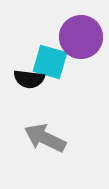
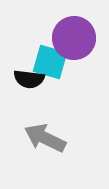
purple circle: moved 7 px left, 1 px down
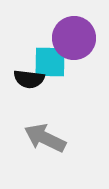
cyan square: rotated 15 degrees counterclockwise
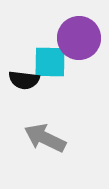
purple circle: moved 5 px right
black semicircle: moved 5 px left, 1 px down
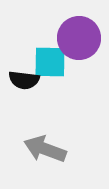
gray arrow: moved 11 px down; rotated 6 degrees counterclockwise
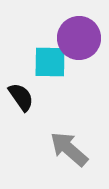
black semicircle: moved 3 px left, 17 px down; rotated 132 degrees counterclockwise
gray arrow: moved 24 px right; rotated 21 degrees clockwise
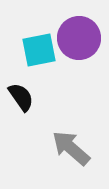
cyan square: moved 11 px left, 12 px up; rotated 12 degrees counterclockwise
gray arrow: moved 2 px right, 1 px up
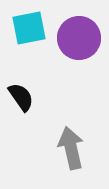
cyan square: moved 10 px left, 22 px up
gray arrow: rotated 36 degrees clockwise
